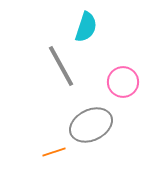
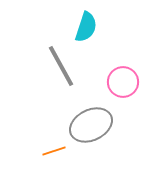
orange line: moved 1 px up
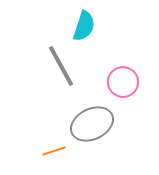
cyan semicircle: moved 2 px left, 1 px up
gray ellipse: moved 1 px right, 1 px up
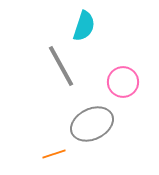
orange line: moved 3 px down
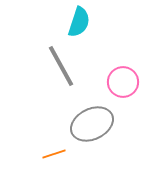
cyan semicircle: moved 5 px left, 4 px up
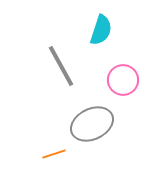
cyan semicircle: moved 22 px right, 8 px down
pink circle: moved 2 px up
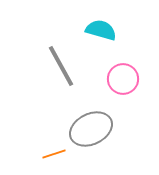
cyan semicircle: rotated 92 degrees counterclockwise
pink circle: moved 1 px up
gray ellipse: moved 1 px left, 5 px down
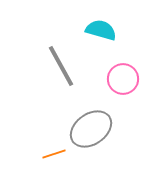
gray ellipse: rotated 9 degrees counterclockwise
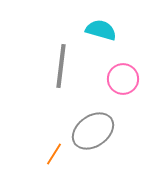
gray line: rotated 36 degrees clockwise
gray ellipse: moved 2 px right, 2 px down
orange line: rotated 40 degrees counterclockwise
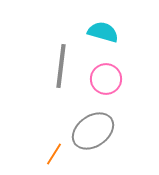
cyan semicircle: moved 2 px right, 2 px down
pink circle: moved 17 px left
